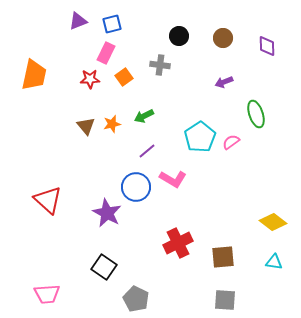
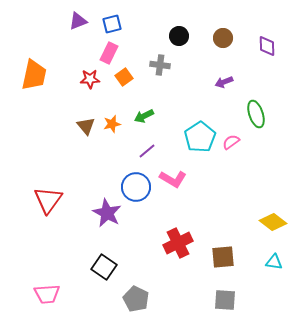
pink rectangle: moved 3 px right
red triangle: rotated 24 degrees clockwise
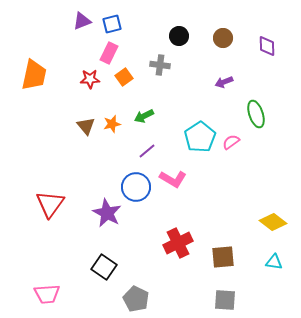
purple triangle: moved 4 px right
red triangle: moved 2 px right, 4 px down
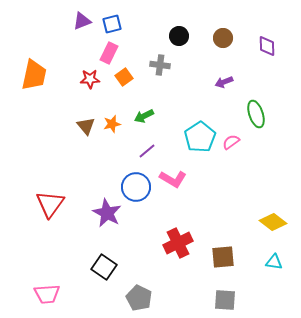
gray pentagon: moved 3 px right, 1 px up
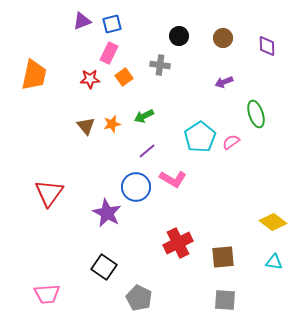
red triangle: moved 1 px left, 11 px up
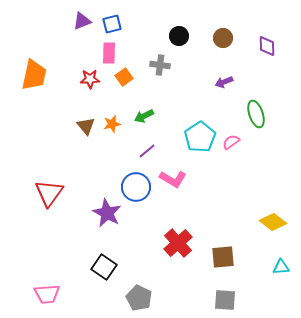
pink rectangle: rotated 25 degrees counterclockwise
red cross: rotated 16 degrees counterclockwise
cyan triangle: moved 7 px right, 5 px down; rotated 12 degrees counterclockwise
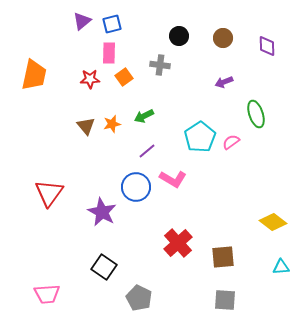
purple triangle: rotated 18 degrees counterclockwise
purple star: moved 5 px left, 1 px up
